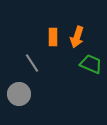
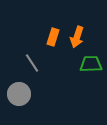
orange rectangle: rotated 18 degrees clockwise
green trapezoid: rotated 25 degrees counterclockwise
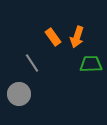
orange rectangle: rotated 54 degrees counterclockwise
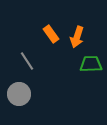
orange rectangle: moved 2 px left, 3 px up
gray line: moved 5 px left, 2 px up
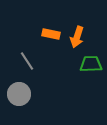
orange rectangle: rotated 42 degrees counterclockwise
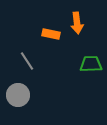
orange arrow: moved 14 px up; rotated 25 degrees counterclockwise
gray circle: moved 1 px left, 1 px down
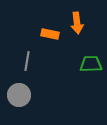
orange rectangle: moved 1 px left
gray line: rotated 42 degrees clockwise
gray circle: moved 1 px right
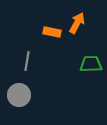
orange arrow: rotated 145 degrees counterclockwise
orange rectangle: moved 2 px right, 2 px up
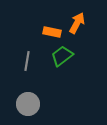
green trapezoid: moved 29 px left, 8 px up; rotated 35 degrees counterclockwise
gray circle: moved 9 px right, 9 px down
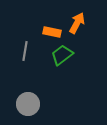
green trapezoid: moved 1 px up
gray line: moved 2 px left, 10 px up
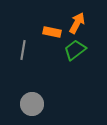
gray line: moved 2 px left, 1 px up
green trapezoid: moved 13 px right, 5 px up
gray circle: moved 4 px right
